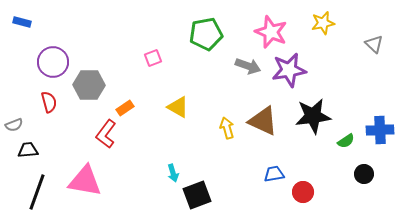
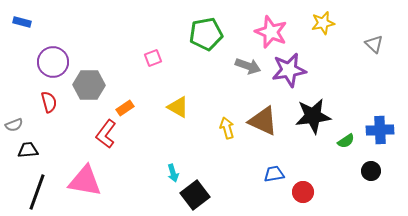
black circle: moved 7 px right, 3 px up
black square: moved 2 px left; rotated 16 degrees counterclockwise
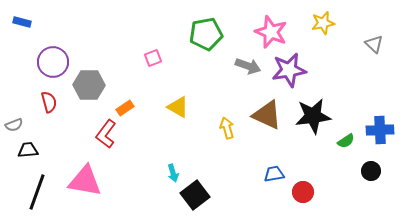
brown triangle: moved 4 px right, 6 px up
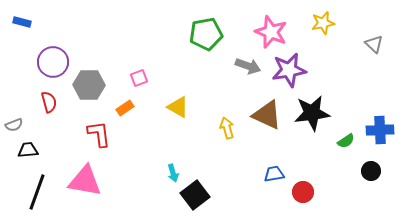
pink square: moved 14 px left, 20 px down
black star: moved 1 px left, 3 px up
red L-shape: moved 7 px left; rotated 136 degrees clockwise
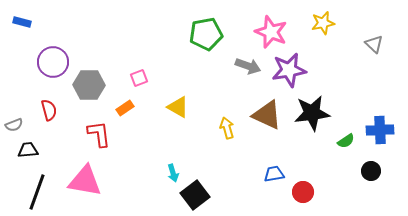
red semicircle: moved 8 px down
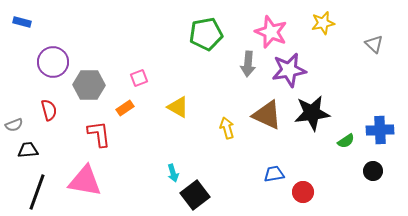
gray arrow: moved 2 px up; rotated 75 degrees clockwise
black circle: moved 2 px right
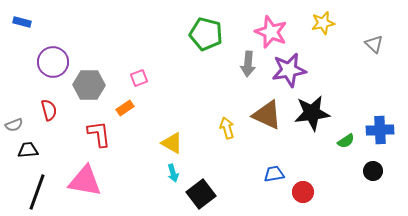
green pentagon: rotated 24 degrees clockwise
yellow triangle: moved 6 px left, 36 px down
black square: moved 6 px right, 1 px up
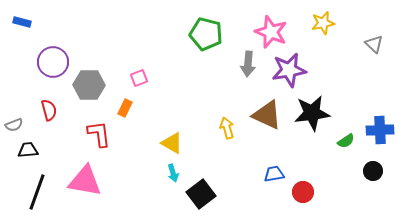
orange rectangle: rotated 30 degrees counterclockwise
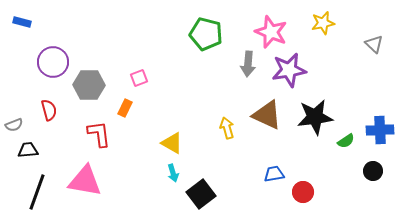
black star: moved 3 px right, 4 px down
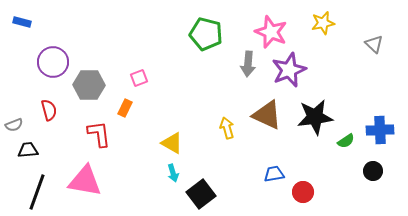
purple star: rotated 12 degrees counterclockwise
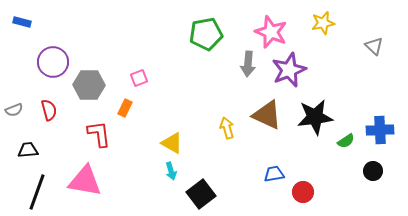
green pentagon: rotated 24 degrees counterclockwise
gray triangle: moved 2 px down
gray semicircle: moved 15 px up
cyan arrow: moved 2 px left, 2 px up
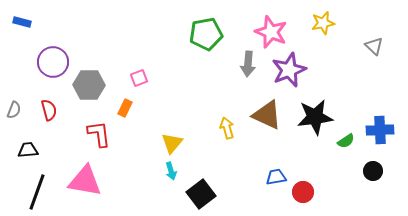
gray semicircle: rotated 48 degrees counterclockwise
yellow triangle: rotated 40 degrees clockwise
blue trapezoid: moved 2 px right, 3 px down
